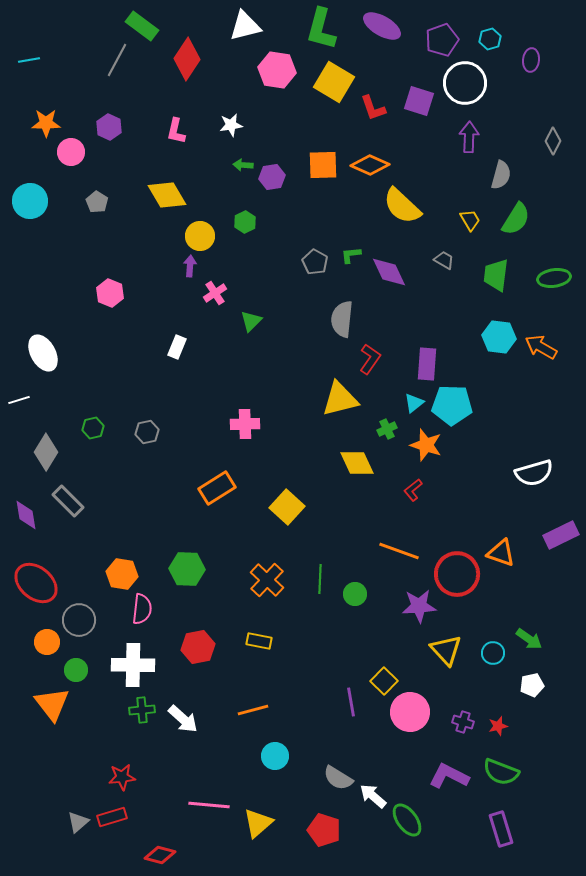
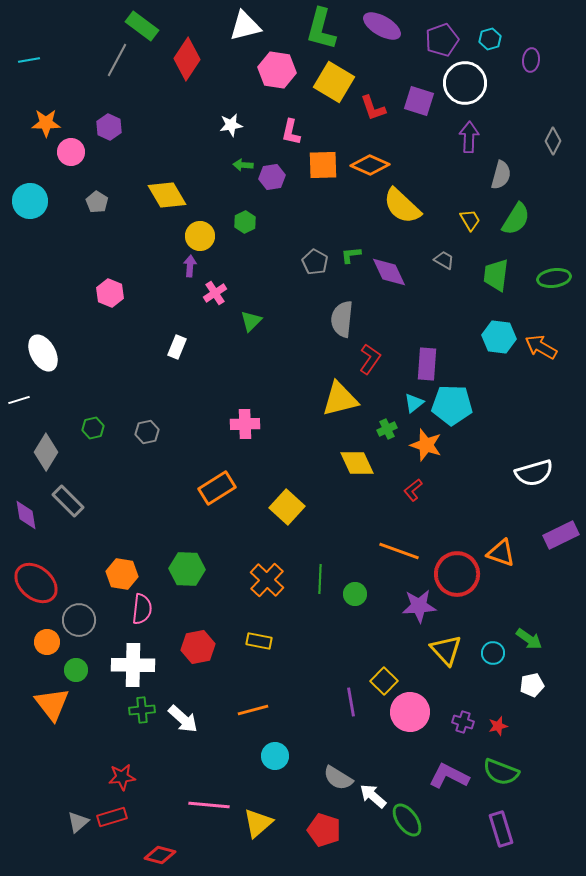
pink L-shape at (176, 131): moved 115 px right, 1 px down
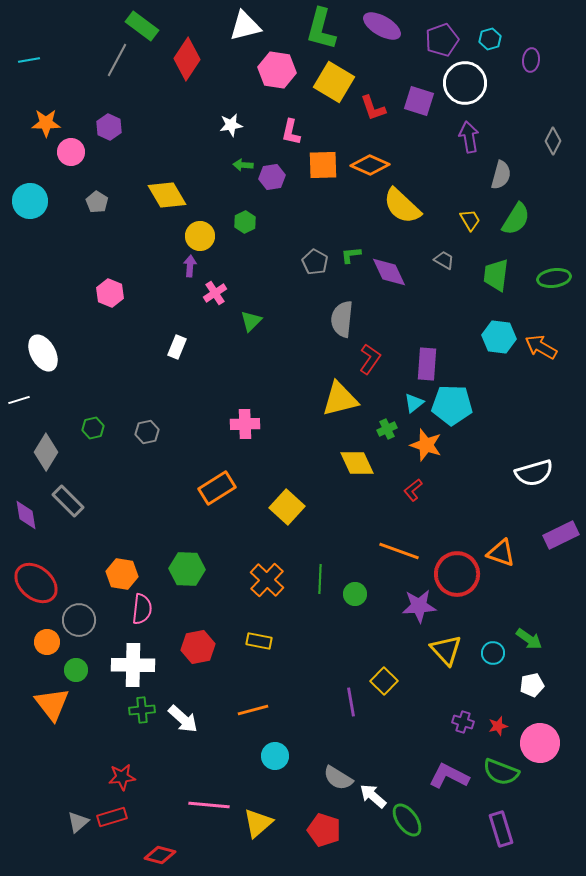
purple arrow at (469, 137): rotated 12 degrees counterclockwise
pink circle at (410, 712): moved 130 px right, 31 px down
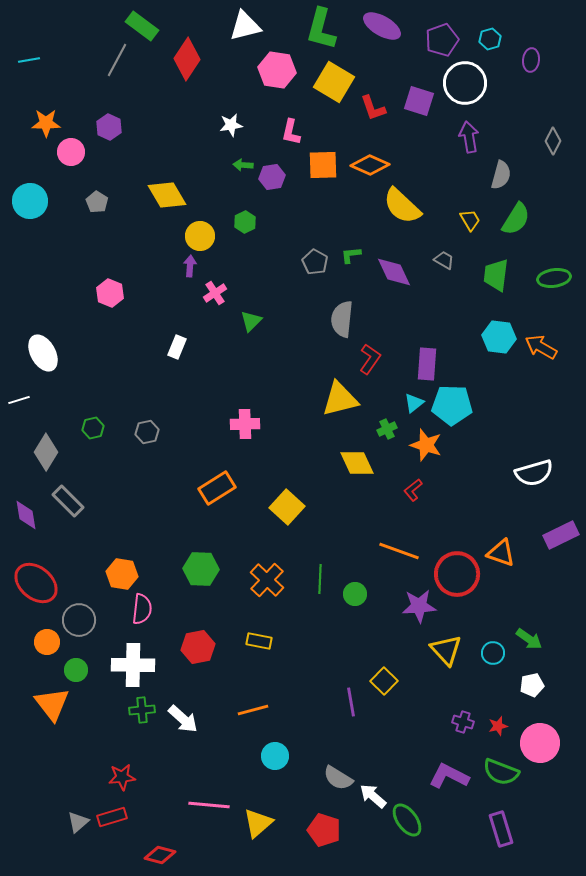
purple diamond at (389, 272): moved 5 px right
green hexagon at (187, 569): moved 14 px right
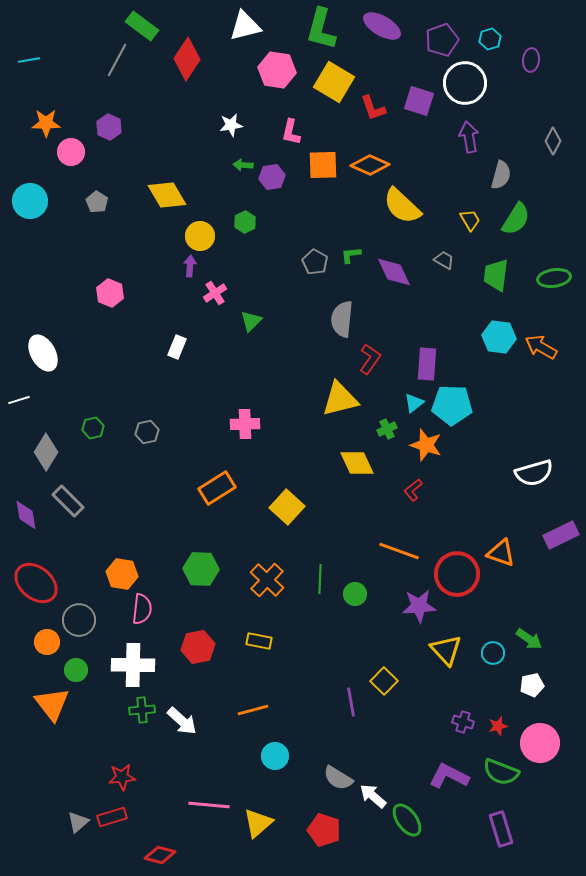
white arrow at (183, 719): moved 1 px left, 2 px down
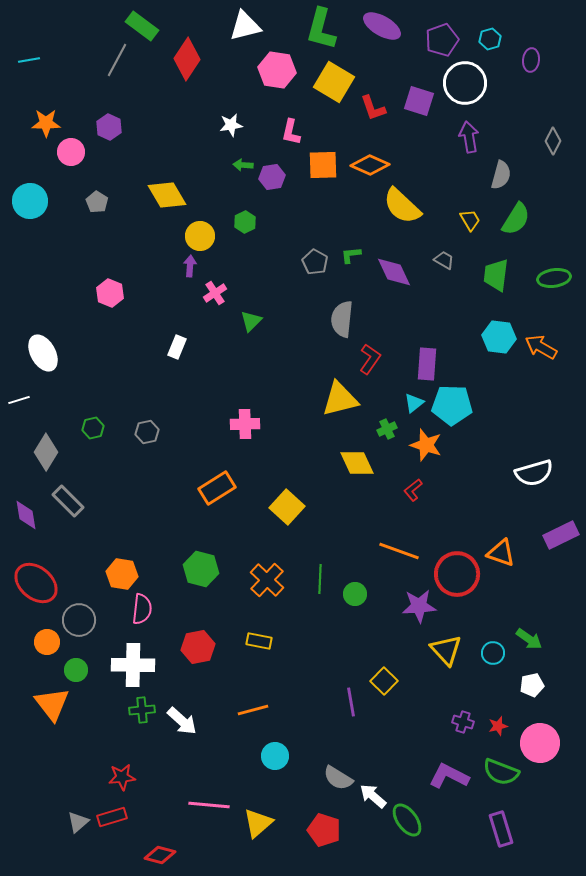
green hexagon at (201, 569): rotated 12 degrees clockwise
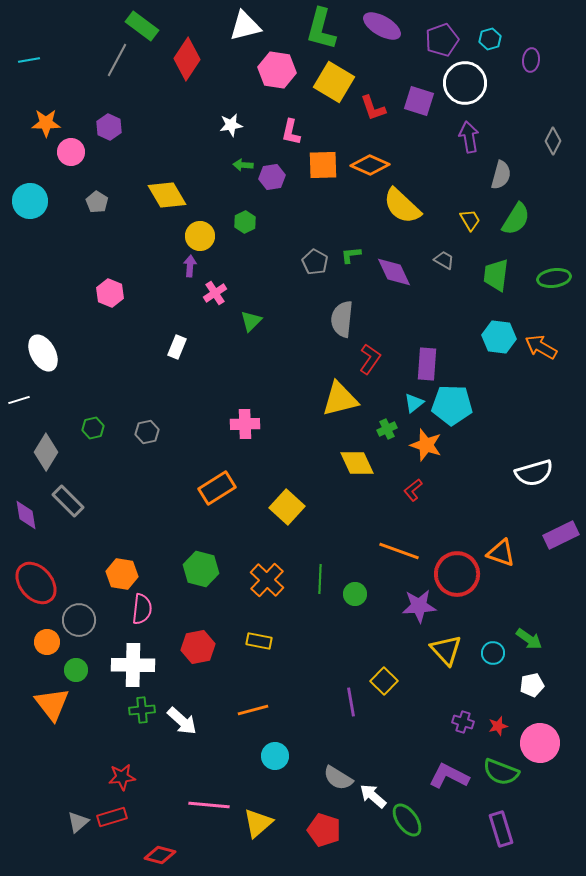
red ellipse at (36, 583): rotated 9 degrees clockwise
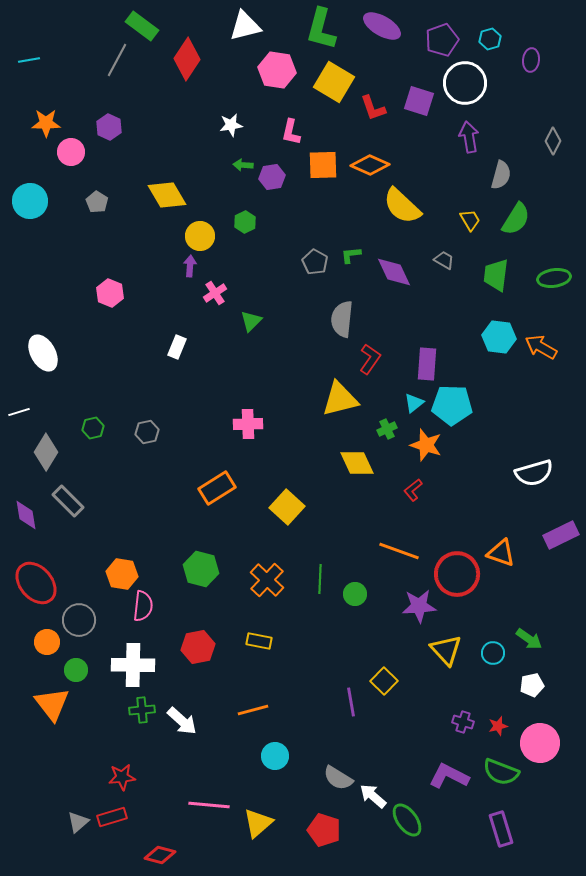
white line at (19, 400): moved 12 px down
pink cross at (245, 424): moved 3 px right
pink semicircle at (142, 609): moved 1 px right, 3 px up
